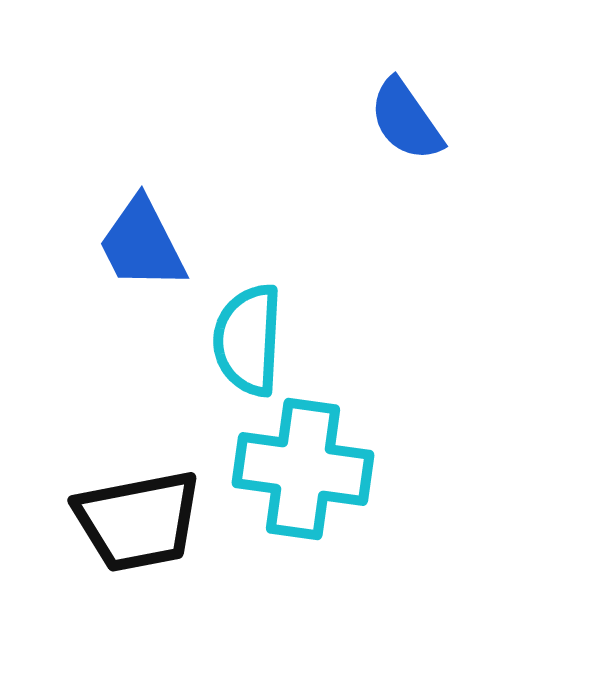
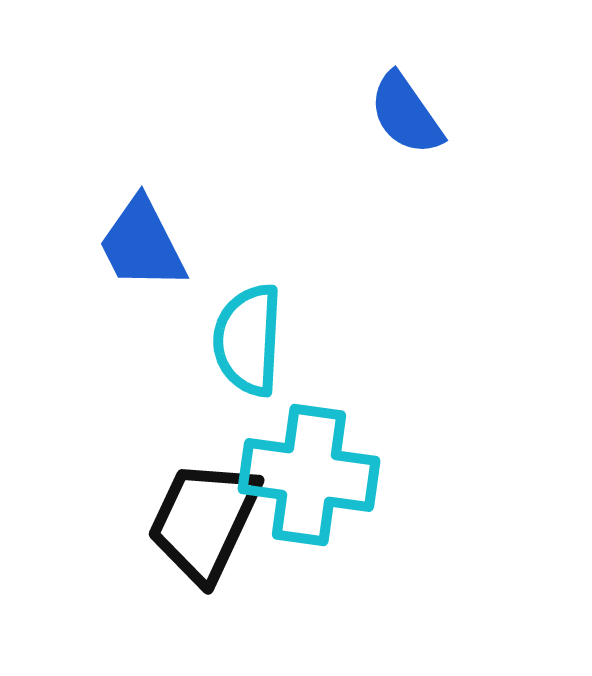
blue semicircle: moved 6 px up
cyan cross: moved 6 px right, 6 px down
black trapezoid: moved 66 px right; rotated 126 degrees clockwise
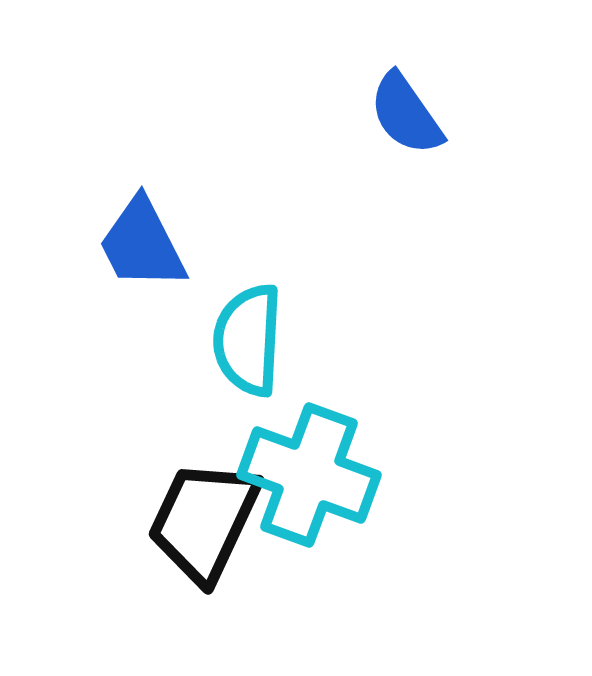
cyan cross: rotated 12 degrees clockwise
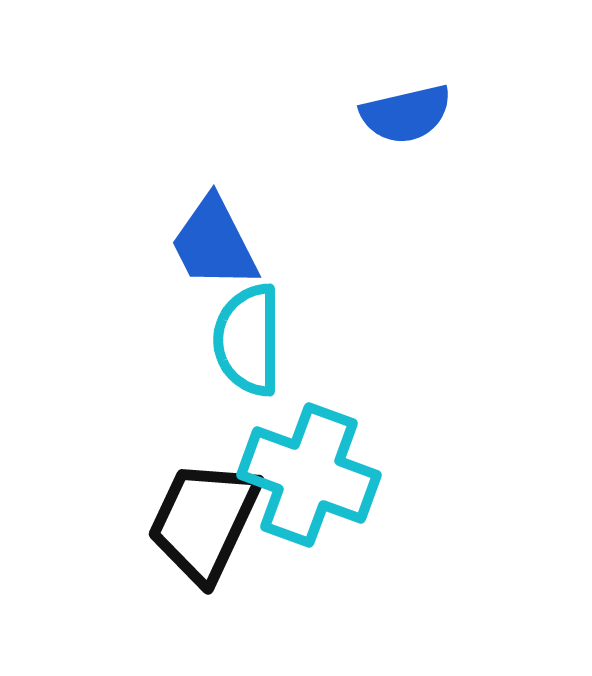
blue semicircle: rotated 68 degrees counterclockwise
blue trapezoid: moved 72 px right, 1 px up
cyan semicircle: rotated 3 degrees counterclockwise
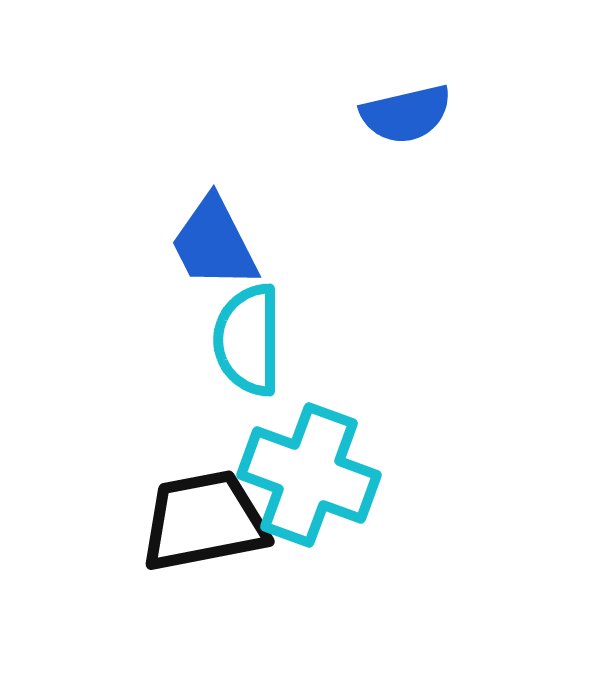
black trapezoid: rotated 54 degrees clockwise
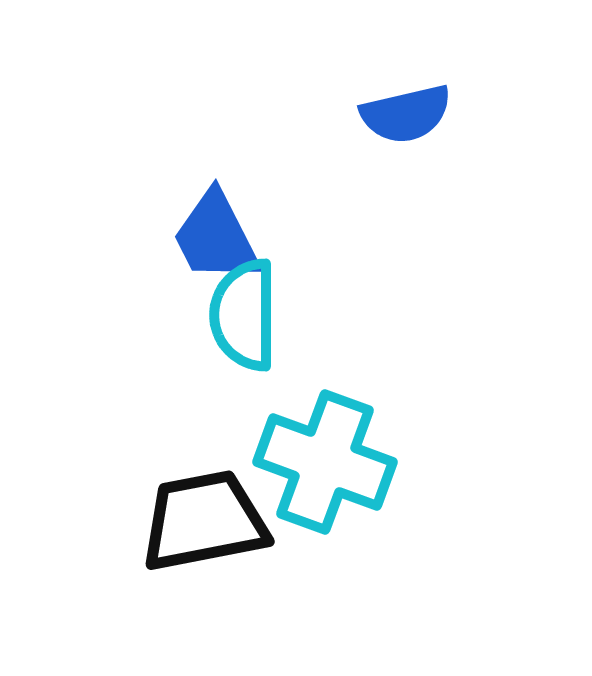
blue trapezoid: moved 2 px right, 6 px up
cyan semicircle: moved 4 px left, 25 px up
cyan cross: moved 16 px right, 13 px up
